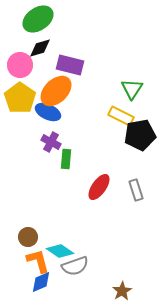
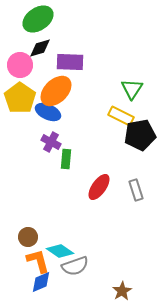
purple rectangle: moved 3 px up; rotated 12 degrees counterclockwise
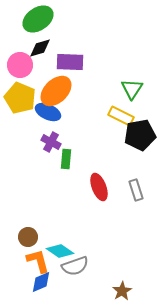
yellow pentagon: rotated 12 degrees counterclockwise
red ellipse: rotated 56 degrees counterclockwise
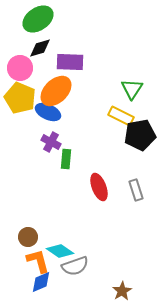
pink circle: moved 3 px down
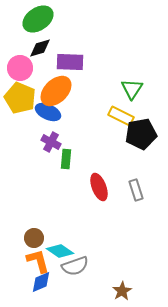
black pentagon: moved 1 px right, 1 px up
brown circle: moved 6 px right, 1 px down
